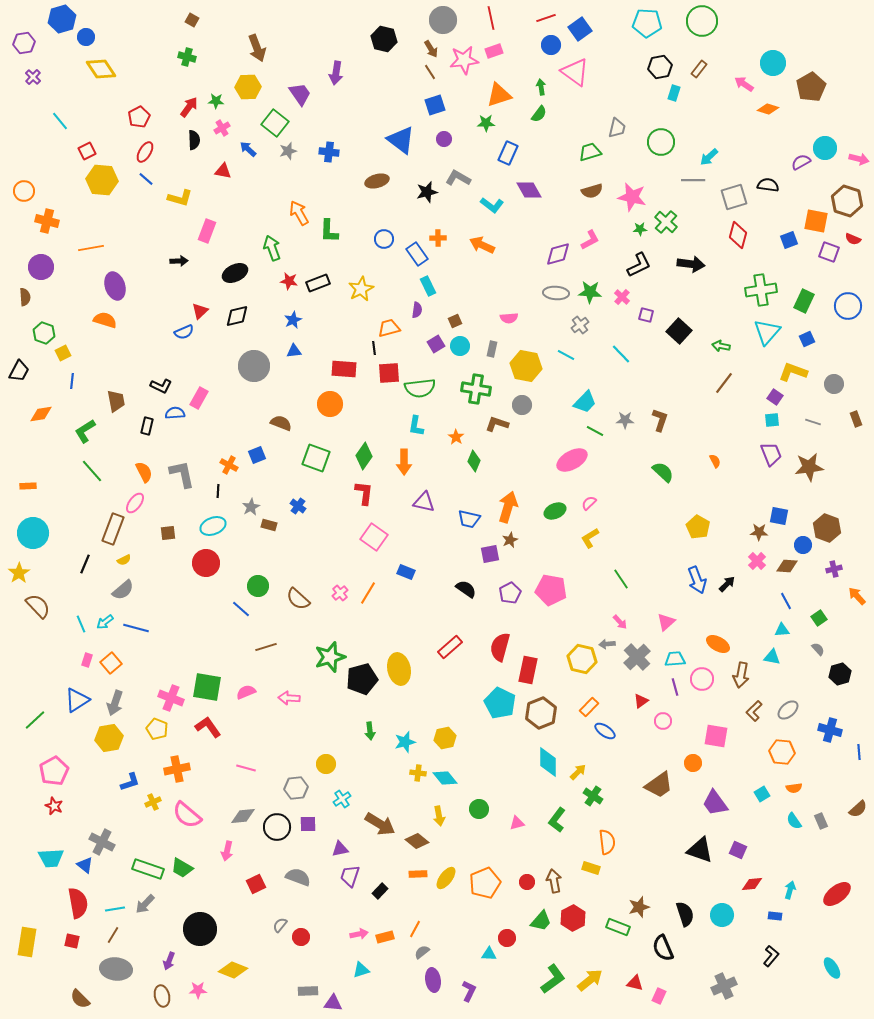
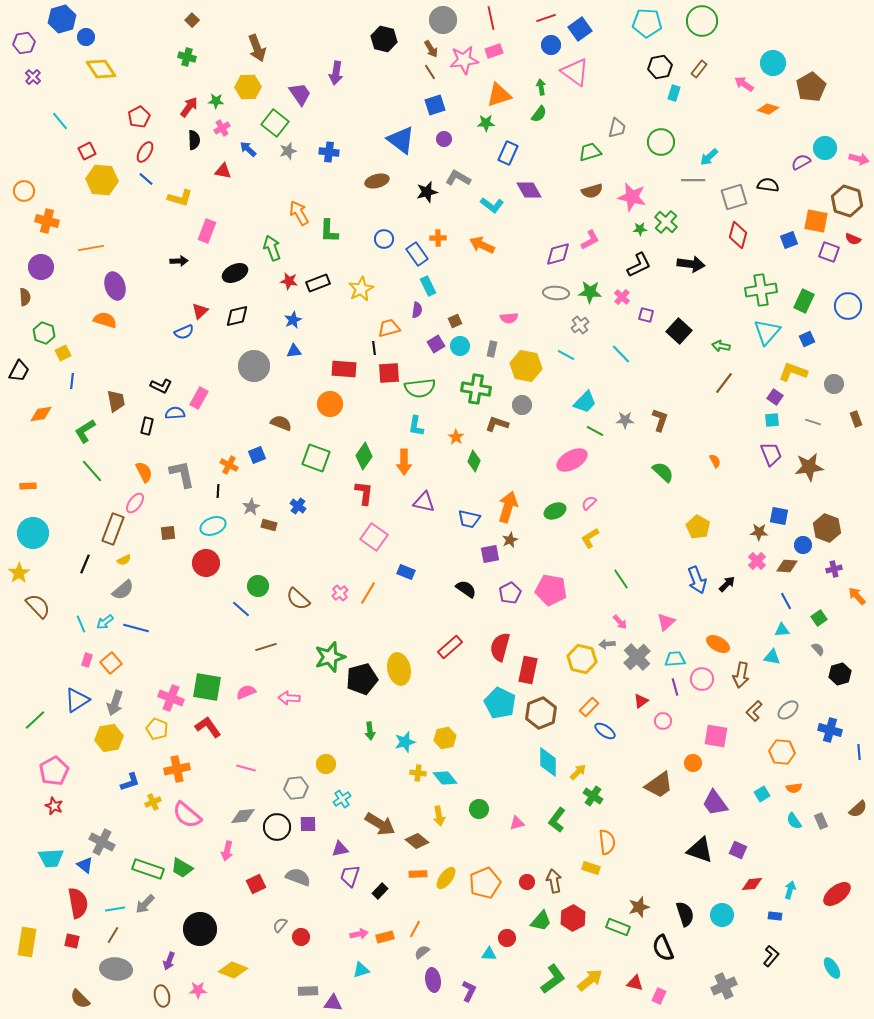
brown square at (192, 20): rotated 16 degrees clockwise
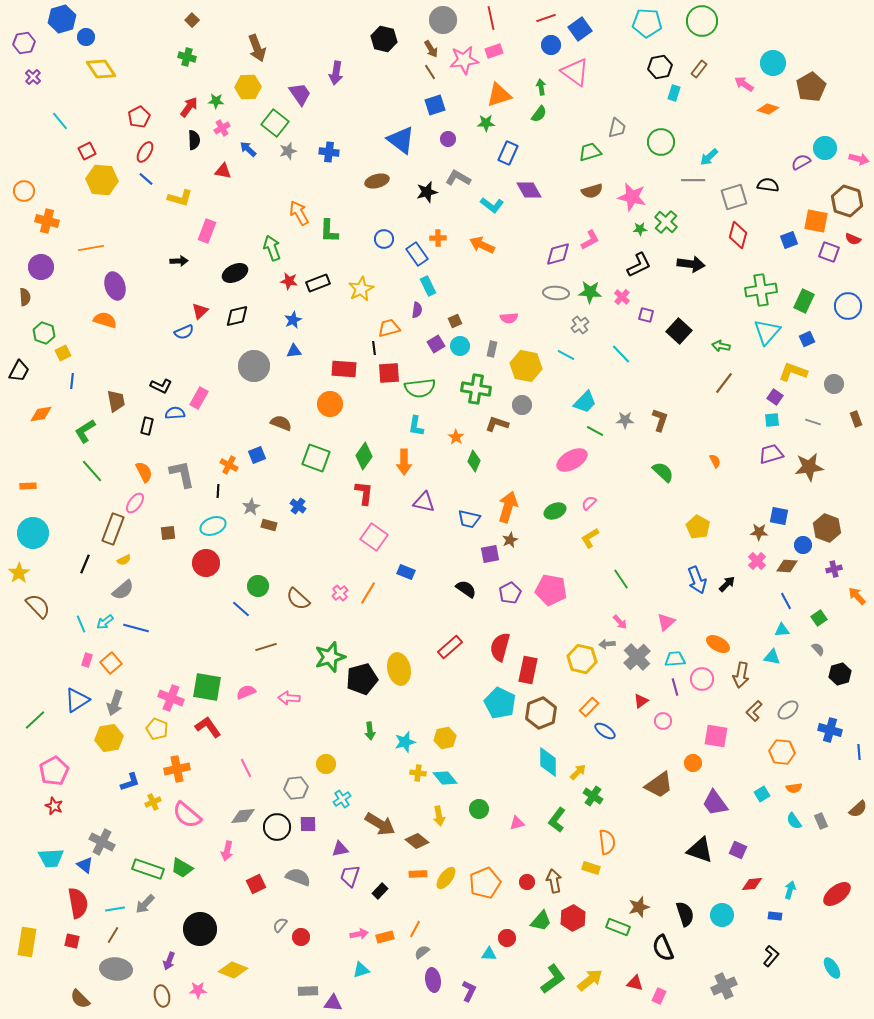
purple circle at (444, 139): moved 4 px right
purple trapezoid at (771, 454): rotated 85 degrees counterclockwise
pink line at (246, 768): rotated 48 degrees clockwise
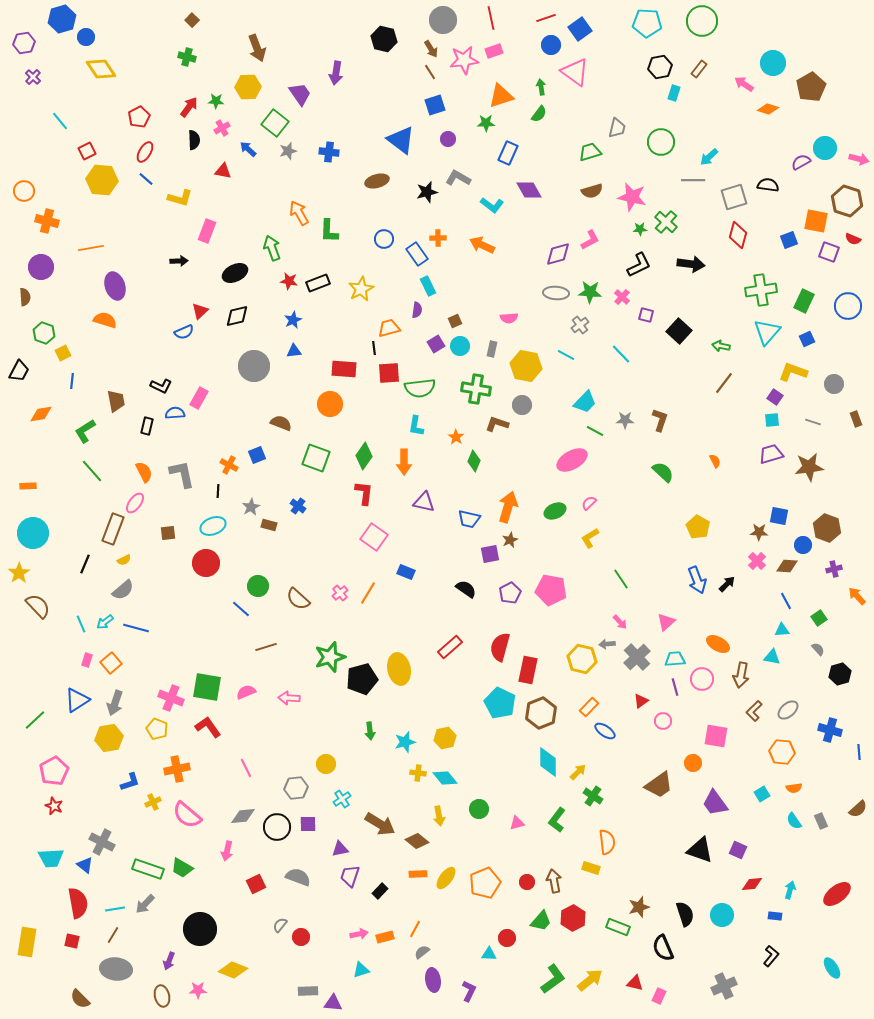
orange triangle at (499, 95): moved 2 px right, 1 px down
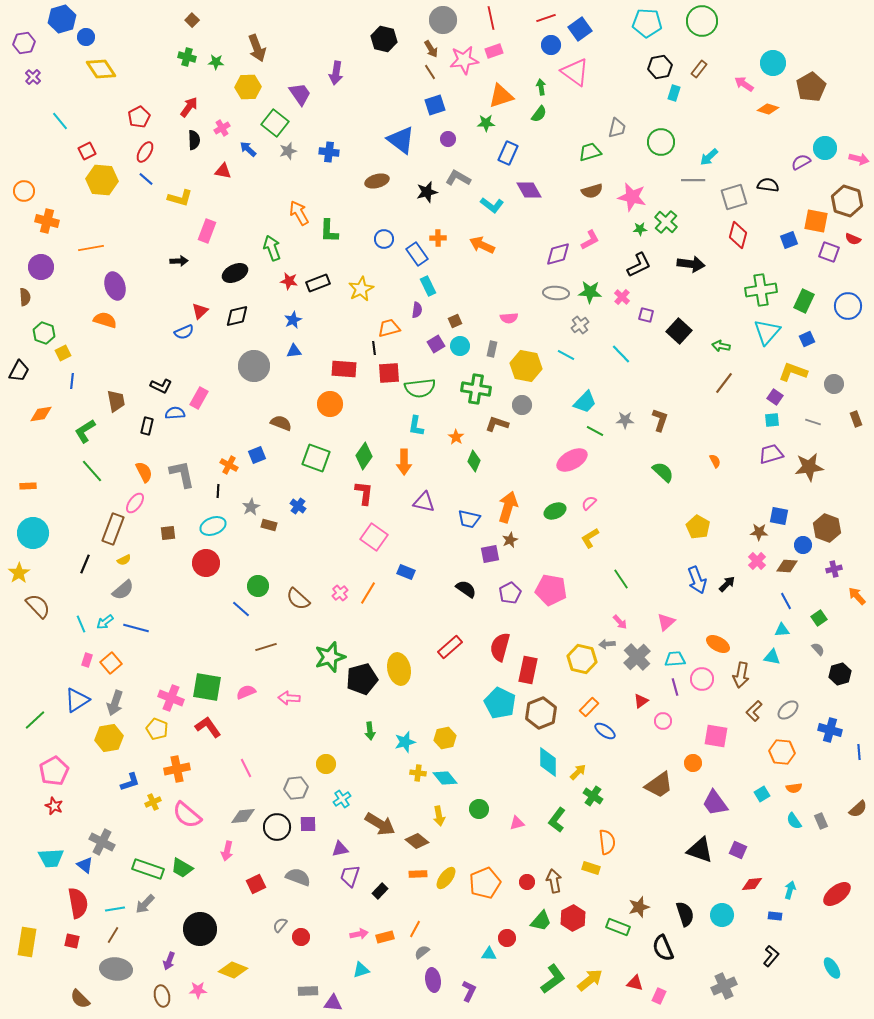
green star at (216, 101): moved 39 px up
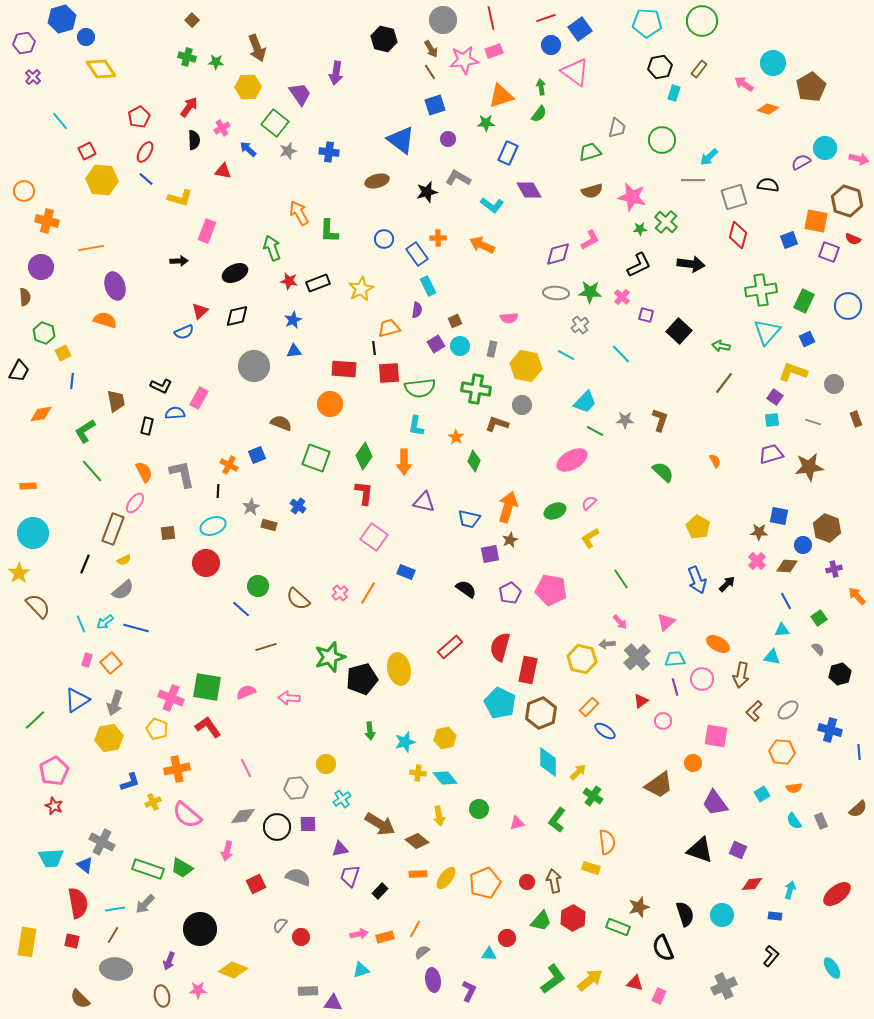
green circle at (661, 142): moved 1 px right, 2 px up
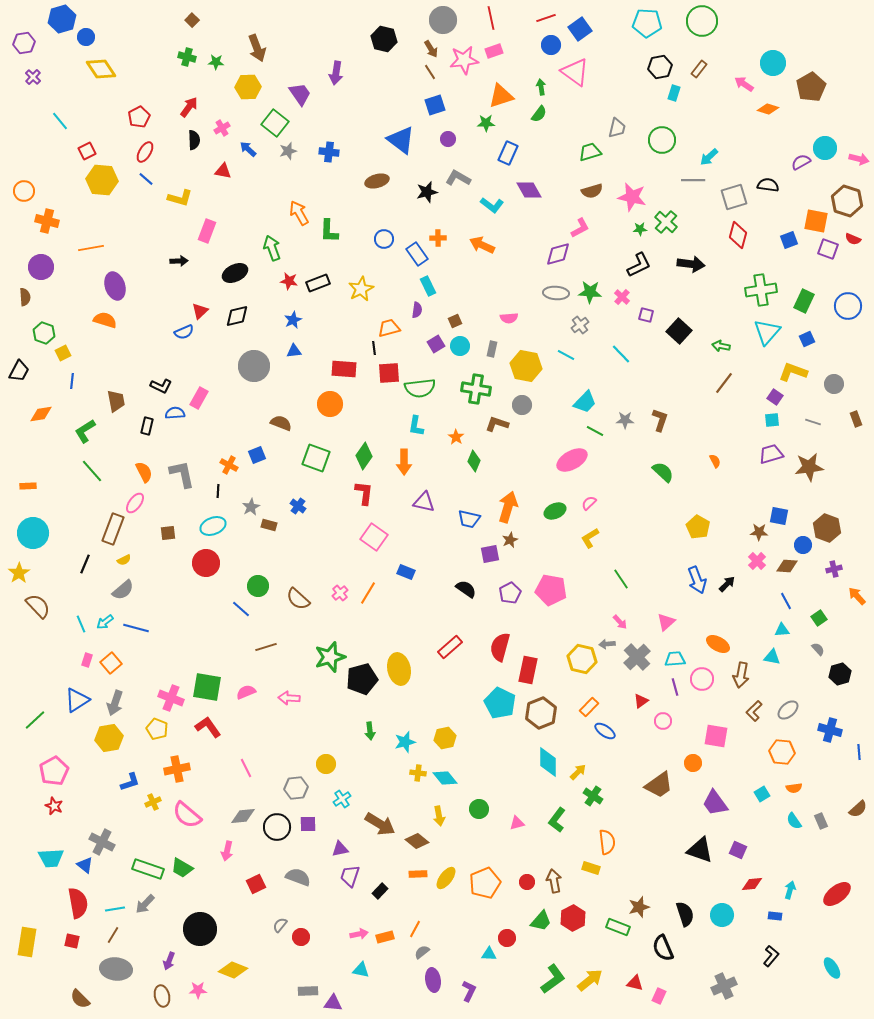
pink L-shape at (590, 240): moved 10 px left, 12 px up
purple square at (829, 252): moved 1 px left, 3 px up
cyan triangle at (361, 970): rotated 30 degrees clockwise
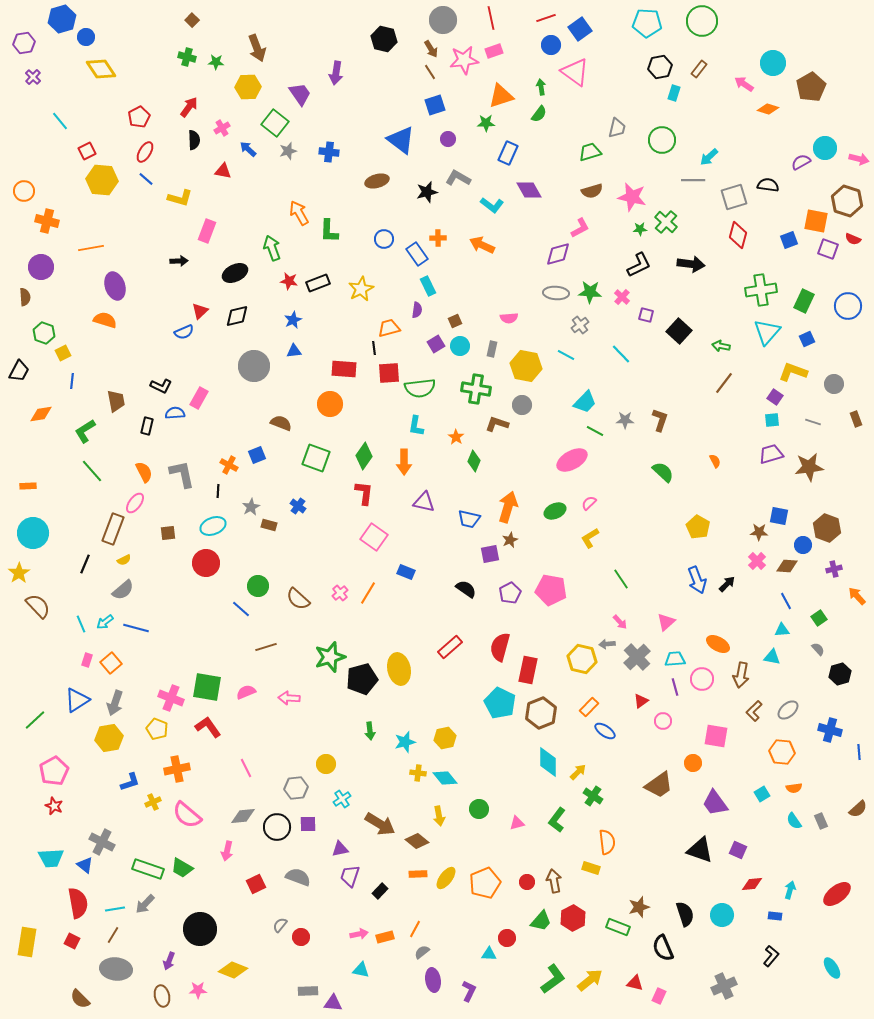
red square at (72, 941): rotated 14 degrees clockwise
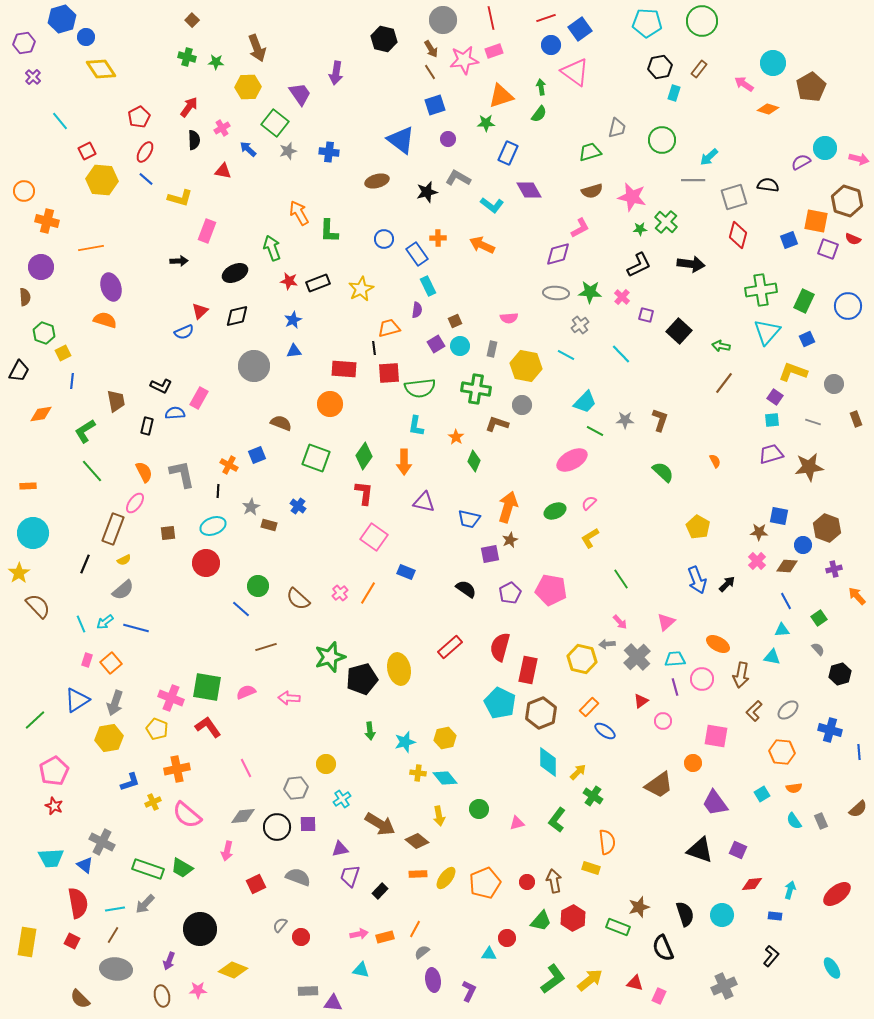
purple ellipse at (115, 286): moved 4 px left, 1 px down
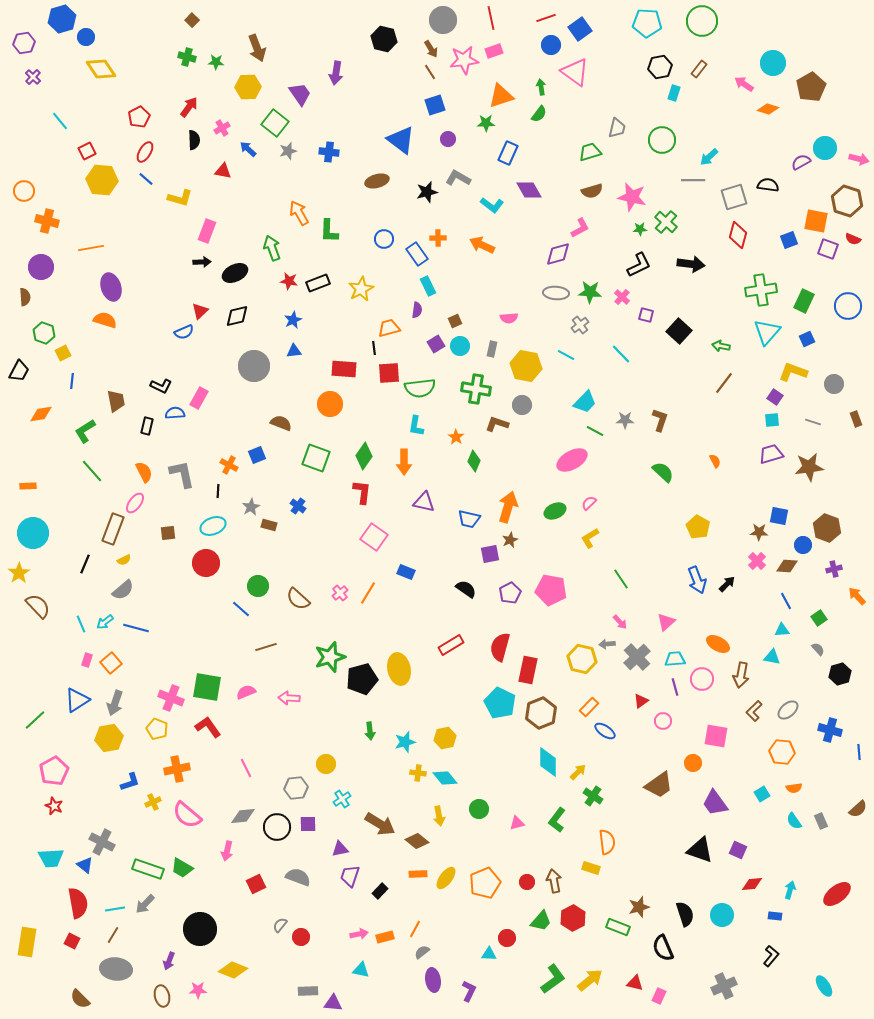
black arrow at (179, 261): moved 23 px right, 1 px down
red L-shape at (364, 493): moved 2 px left, 1 px up
red rectangle at (450, 647): moved 1 px right, 2 px up; rotated 10 degrees clockwise
cyan ellipse at (832, 968): moved 8 px left, 18 px down
